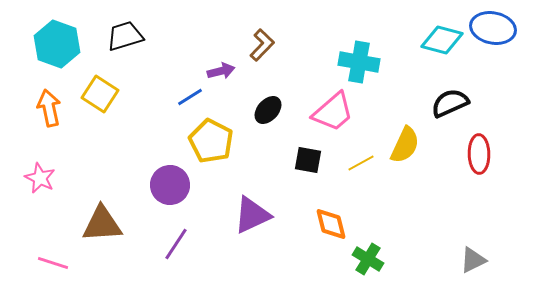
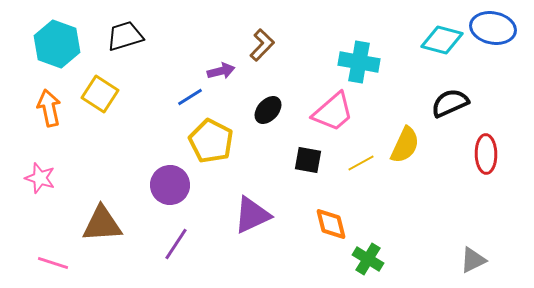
red ellipse: moved 7 px right
pink star: rotated 8 degrees counterclockwise
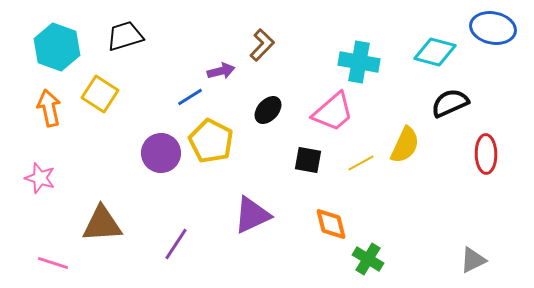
cyan diamond: moved 7 px left, 12 px down
cyan hexagon: moved 3 px down
purple circle: moved 9 px left, 32 px up
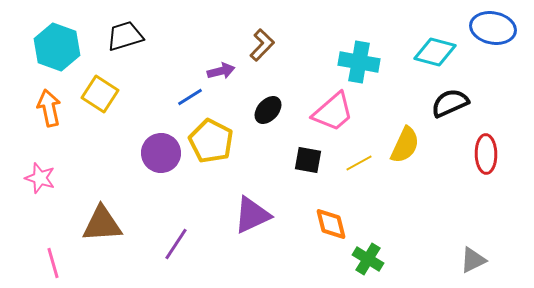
yellow line: moved 2 px left
pink line: rotated 56 degrees clockwise
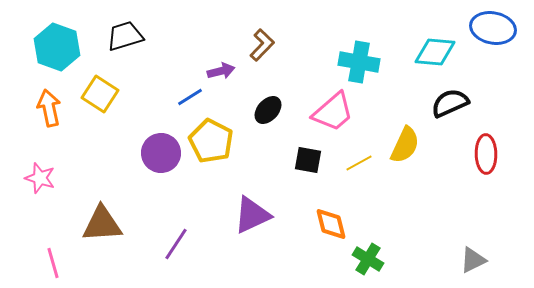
cyan diamond: rotated 9 degrees counterclockwise
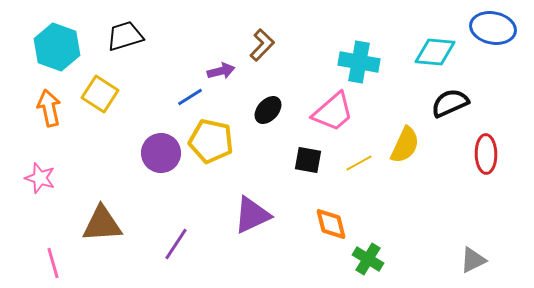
yellow pentagon: rotated 15 degrees counterclockwise
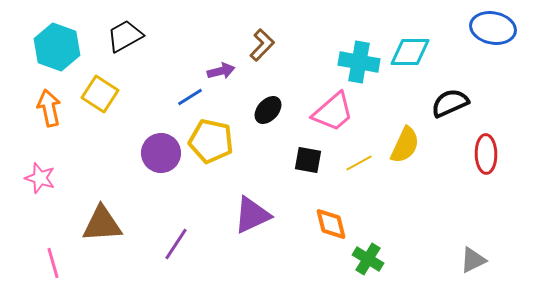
black trapezoid: rotated 12 degrees counterclockwise
cyan diamond: moved 25 px left; rotated 6 degrees counterclockwise
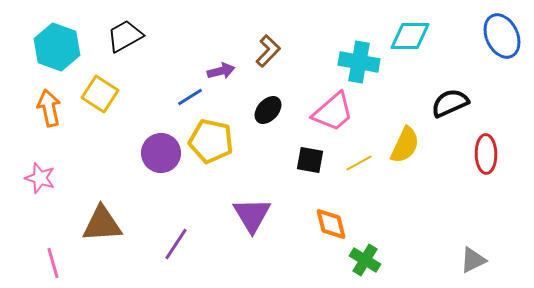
blue ellipse: moved 9 px right, 8 px down; rotated 54 degrees clockwise
brown L-shape: moved 6 px right, 6 px down
cyan diamond: moved 16 px up
black square: moved 2 px right
purple triangle: rotated 36 degrees counterclockwise
green cross: moved 3 px left, 1 px down
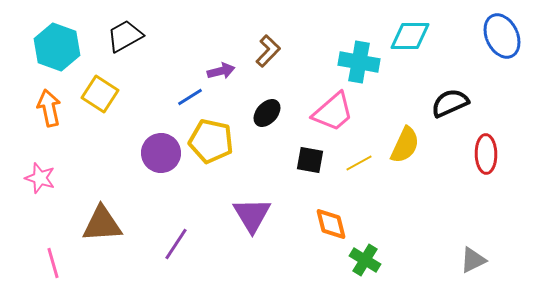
black ellipse: moved 1 px left, 3 px down
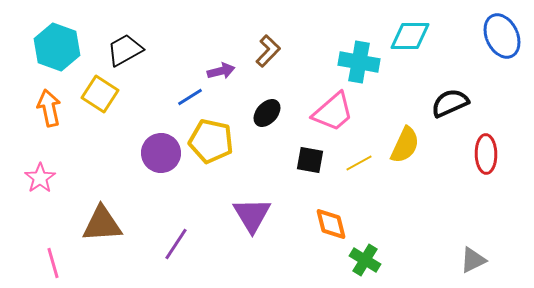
black trapezoid: moved 14 px down
pink star: rotated 20 degrees clockwise
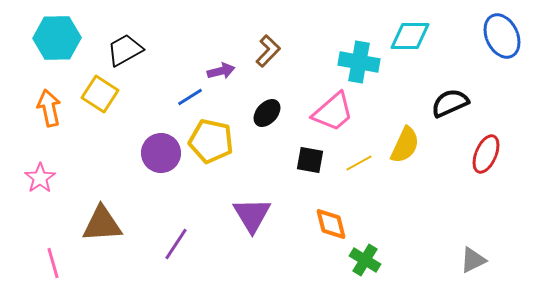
cyan hexagon: moved 9 px up; rotated 21 degrees counterclockwise
red ellipse: rotated 24 degrees clockwise
